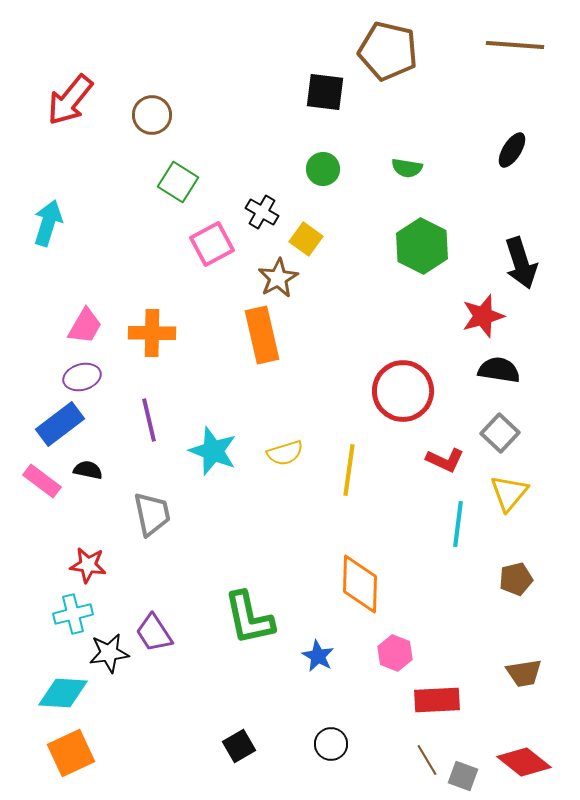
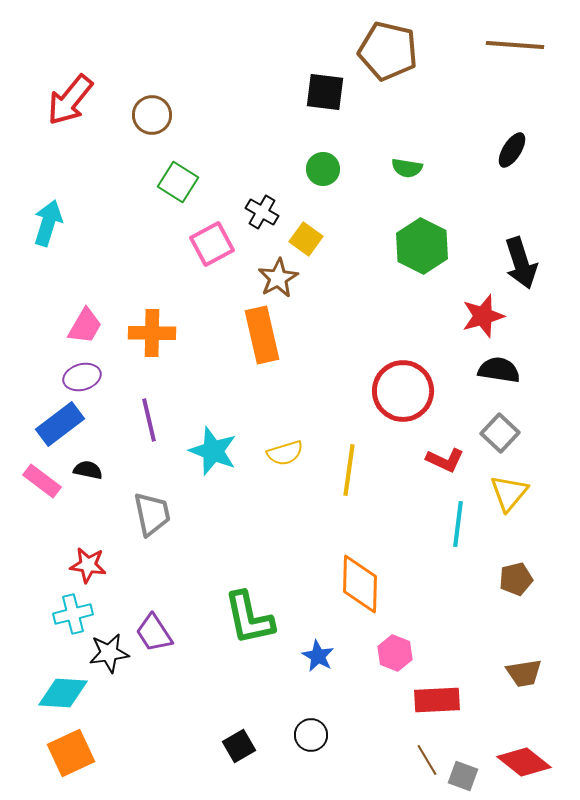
black circle at (331, 744): moved 20 px left, 9 px up
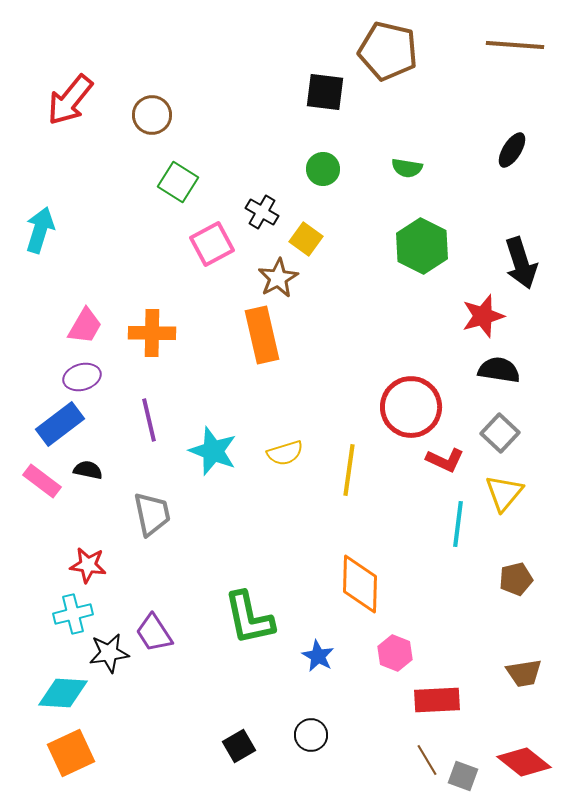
cyan arrow at (48, 223): moved 8 px left, 7 px down
red circle at (403, 391): moved 8 px right, 16 px down
yellow triangle at (509, 493): moved 5 px left
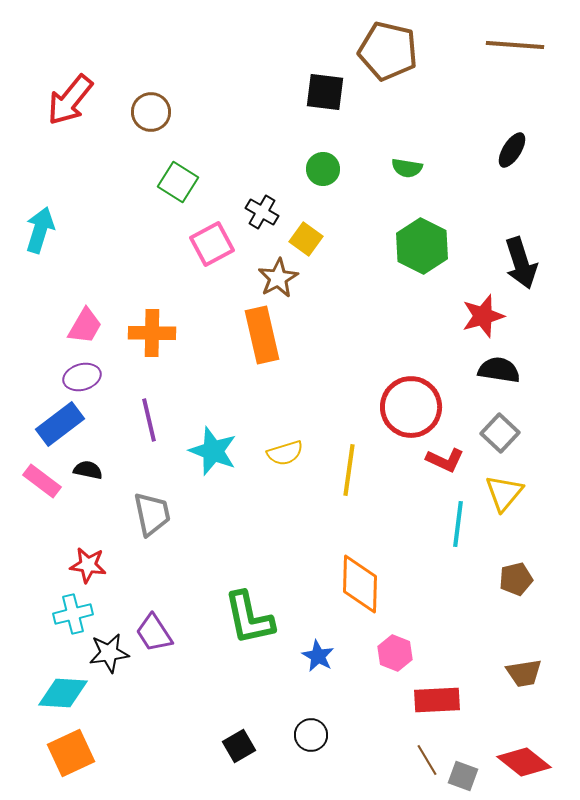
brown circle at (152, 115): moved 1 px left, 3 px up
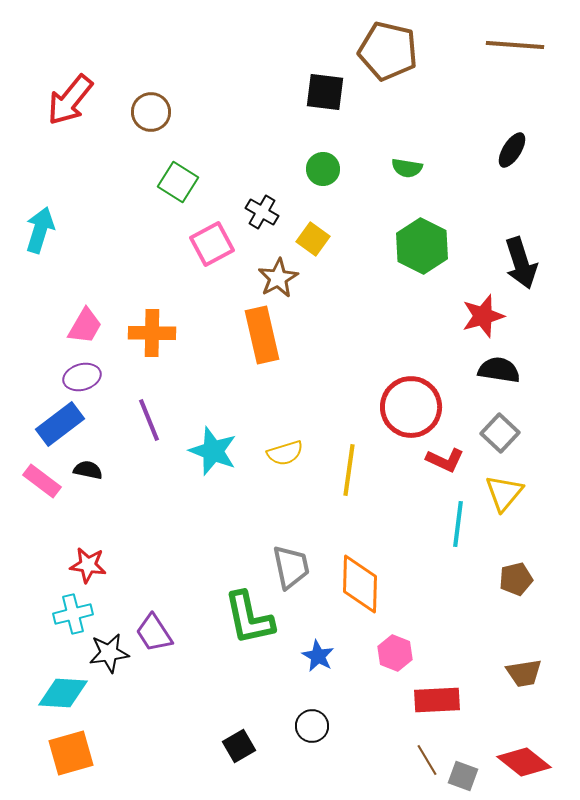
yellow square at (306, 239): moved 7 px right
purple line at (149, 420): rotated 9 degrees counterclockwise
gray trapezoid at (152, 514): moved 139 px right, 53 px down
black circle at (311, 735): moved 1 px right, 9 px up
orange square at (71, 753): rotated 9 degrees clockwise
